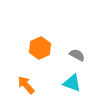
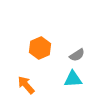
gray semicircle: rotated 119 degrees clockwise
cyan triangle: moved 1 px right, 4 px up; rotated 24 degrees counterclockwise
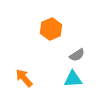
orange hexagon: moved 11 px right, 19 px up
orange arrow: moved 2 px left, 7 px up
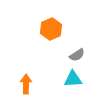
orange arrow: moved 2 px right, 6 px down; rotated 42 degrees clockwise
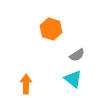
orange hexagon: rotated 20 degrees counterclockwise
cyan triangle: rotated 42 degrees clockwise
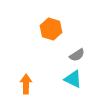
cyan triangle: rotated 12 degrees counterclockwise
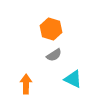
gray semicircle: moved 23 px left
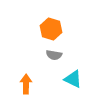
gray semicircle: rotated 42 degrees clockwise
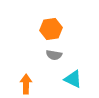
orange hexagon: rotated 25 degrees counterclockwise
